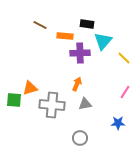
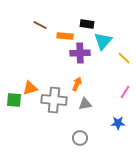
gray cross: moved 2 px right, 5 px up
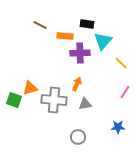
yellow line: moved 3 px left, 5 px down
green square: rotated 14 degrees clockwise
blue star: moved 4 px down
gray circle: moved 2 px left, 1 px up
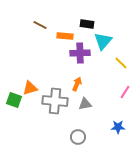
gray cross: moved 1 px right, 1 px down
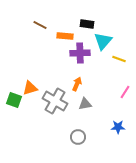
yellow line: moved 2 px left, 4 px up; rotated 24 degrees counterclockwise
gray cross: rotated 25 degrees clockwise
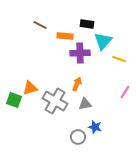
blue star: moved 23 px left; rotated 16 degrees clockwise
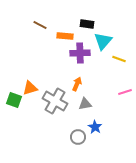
pink line: rotated 40 degrees clockwise
blue star: rotated 16 degrees clockwise
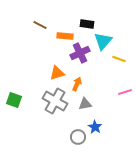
purple cross: rotated 24 degrees counterclockwise
orange triangle: moved 27 px right, 15 px up
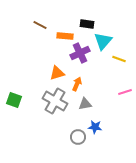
blue star: rotated 24 degrees counterclockwise
